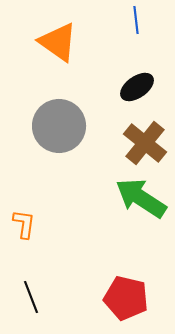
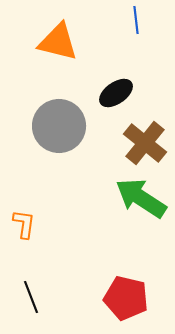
orange triangle: rotated 21 degrees counterclockwise
black ellipse: moved 21 px left, 6 px down
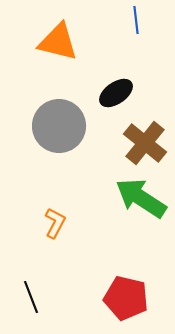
orange L-shape: moved 31 px right, 1 px up; rotated 20 degrees clockwise
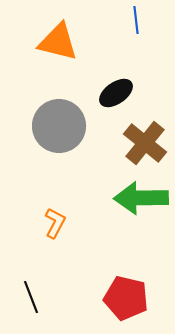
green arrow: rotated 34 degrees counterclockwise
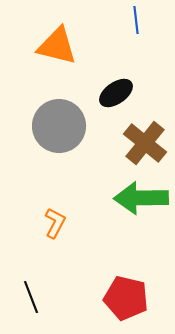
orange triangle: moved 1 px left, 4 px down
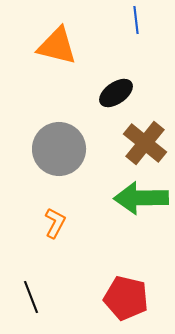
gray circle: moved 23 px down
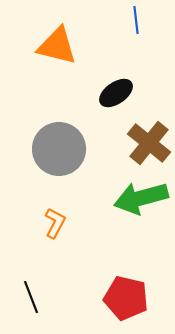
brown cross: moved 4 px right
green arrow: rotated 14 degrees counterclockwise
